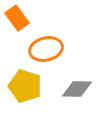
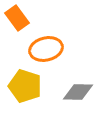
gray diamond: moved 1 px right, 3 px down
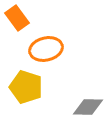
yellow pentagon: moved 1 px right, 1 px down
gray diamond: moved 10 px right, 15 px down
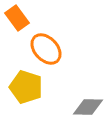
orange ellipse: rotated 60 degrees clockwise
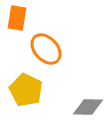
orange rectangle: rotated 45 degrees clockwise
yellow pentagon: moved 3 px down; rotated 8 degrees clockwise
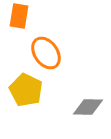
orange rectangle: moved 2 px right, 2 px up
orange ellipse: moved 4 px down; rotated 8 degrees clockwise
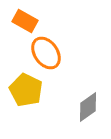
orange rectangle: moved 6 px right, 5 px down; rotated 70 degrees counterclockwise
gray diamond: rotated 36 degrees counterclockwise
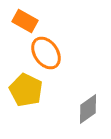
gray diamond: moved 2 px down
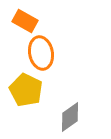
orange ellipse: moved 5 px left; rotated 24 degrees clockwise
gray diamond: moved 18 px left, 8 px down
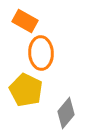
orange ellipse: rotated 8 degrees clockwise
gray diamond: moved 4 px left, 4 px up; rotated 16 degrees counterclockwise
